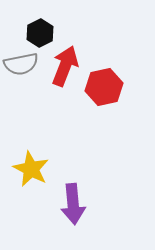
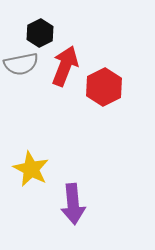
red hexagon: rotated 15 degrees counterclockwise
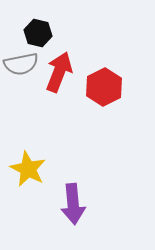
black hexagon: moved 2 px left; rotated 20 degrees counterclockwise
red arrow: moved 6 px left, 6 px down
yellow star: moved 3 px left
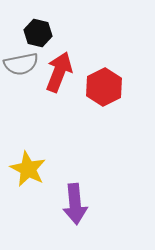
purple arrow: moved 2 px right
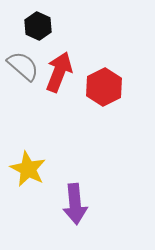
black hexagon: moved 7 px up; rotated 12 degrees clockwise
gray semicircle: moved 2 px right, 2 px down; rotated 128 degrees counterclockwise
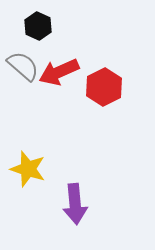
red arrow: rotated 135 degrees counterclockwise
yellow star: rotated 9 degrees counterclockwise
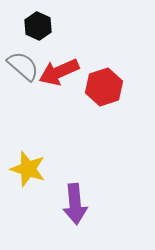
red hexagon: rotated 9 degrees clockwise
